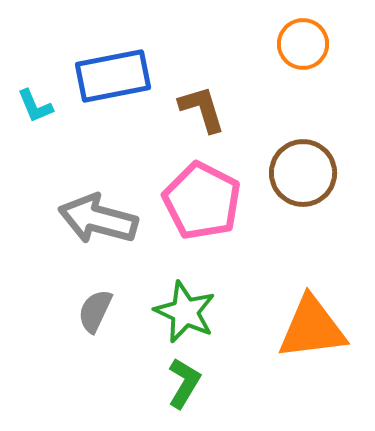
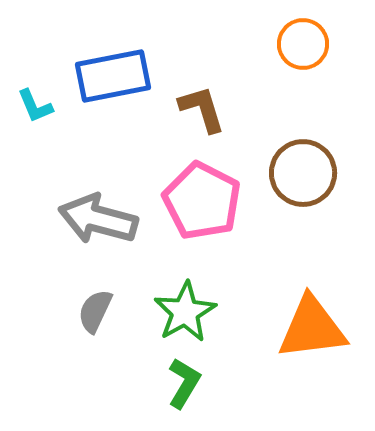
green star: rotated 18 degrees clockwise
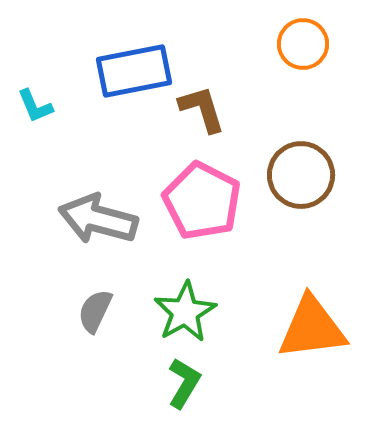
blue rectangle: moved 21 px right, 5 px up
brown circle: moved 2 px left, 2 px down
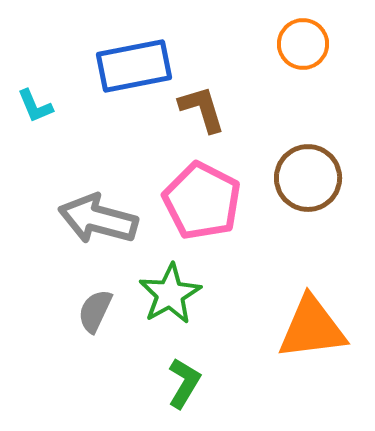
blue rectangle: moved 5 px up
brown circle: moved 7 px right, 3 px down
green star: moved 15 px left, 18 px up
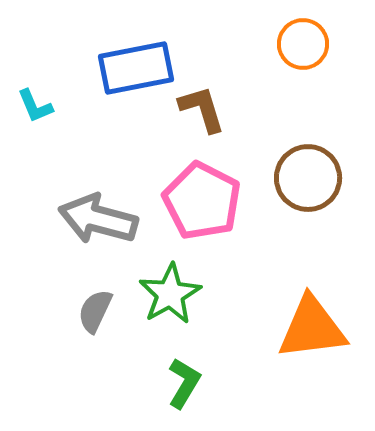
blue rectangle: moved 2 px right, 2 px down
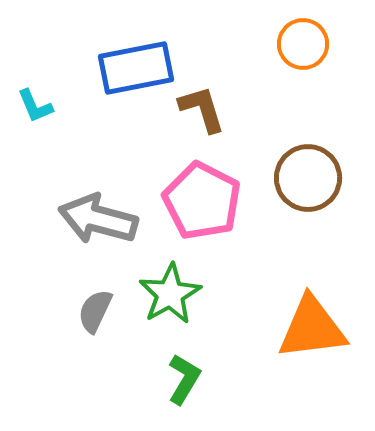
green L-shape: moved 4 px up
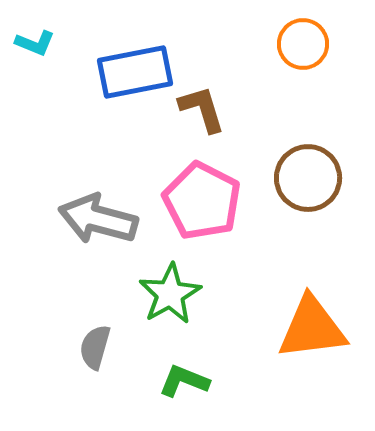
blue rectangle: moved 1 px left, 4 px down
cyan L-shape: moved 63 px up; rotated 45 degrees counterclockwise
gray semicircle: moved 36 px down; rotated 9 degrees counterclockwise
green L-shape: moved 2 px down; rotated 99 degrees counterclockwise
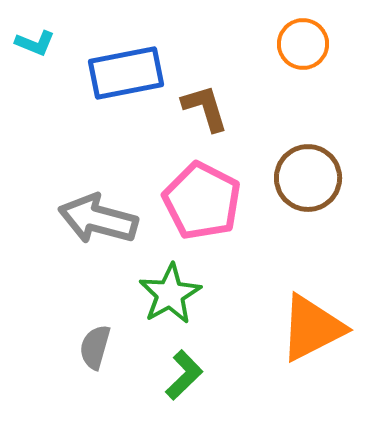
blue rectangle: moved 9 px left, 1 px down
brown L-shape: moved 3 px right, 1 px up
orange triangle: rotated 20 degrees counterclockwise
green L-shape: moved 6 px up; rotated 114 degrees clockwise
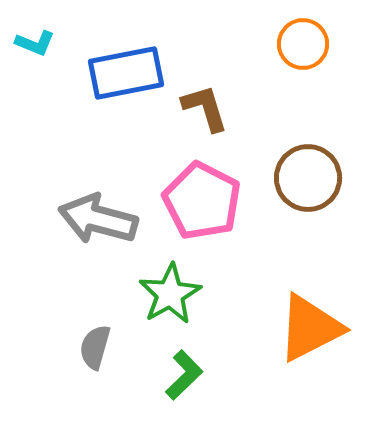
orange triangle: moved 2 px left
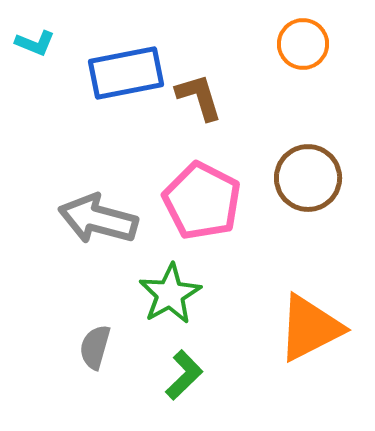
brown L-shape: moved 6 px left, 11 px up
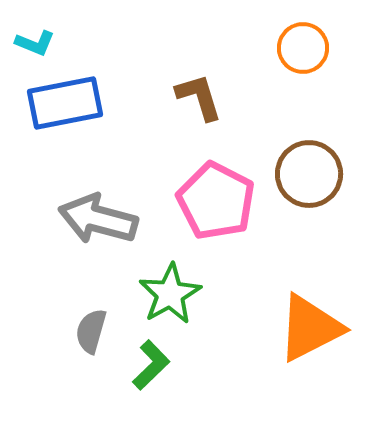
orange circle: moved 4 px down
blue rectangle: moved 61 px left, 30 px down
brown circle: moved 1 px right, 4 px up
pink pentagon: moved 14 px right
gray semicircle: moved 4 px left, 16 px up
green L-shape: moved 33 px left, 10 px up
